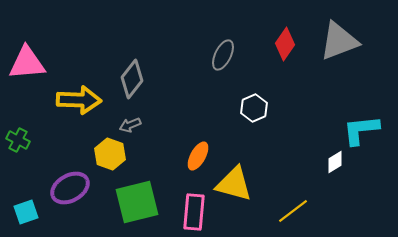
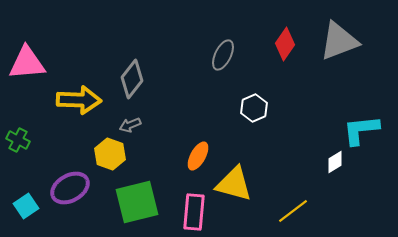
cyan square: moved 6 px up; rotated 15 degrees counterclockwise
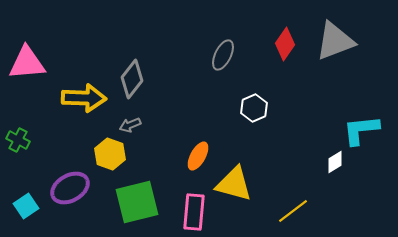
gray triangle: moved 4 px left
yellow arrow: moved 5 px right, 2 px up
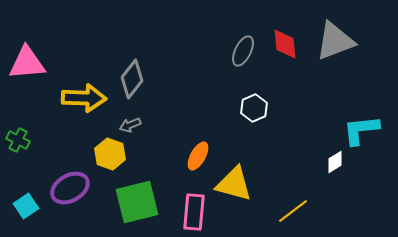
red diamond: rotated 40 degrees counterclockwise
gray ellipse: moved 20 px right, 4 px up
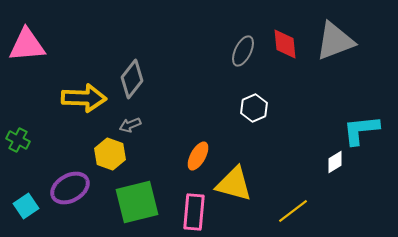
pink triangle: moved 18 px up
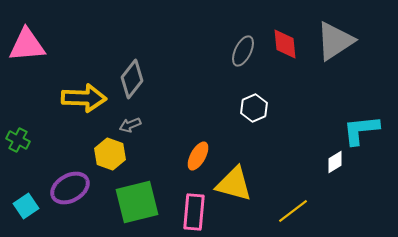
gray triangle: rotated 12 degrees counterclockwise
